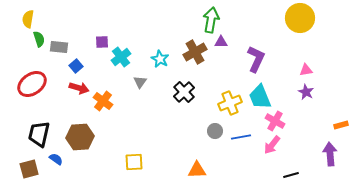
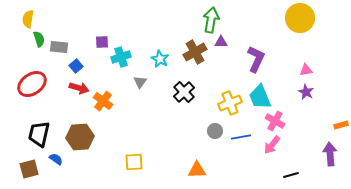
cyan cross: rotated 18 degrees clockwise
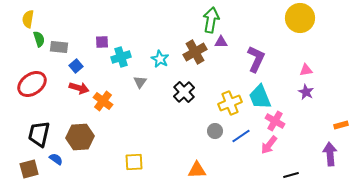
blue line: moved 1 px up; rotated 24 degrees counterclockwise
pink arrow: moved 3 px left
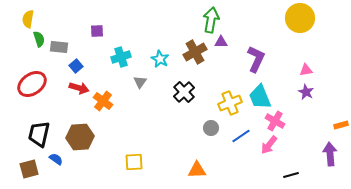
purple square: moved 5 px left, 11 px up
gray circle: moved 4 px left, 3 px up
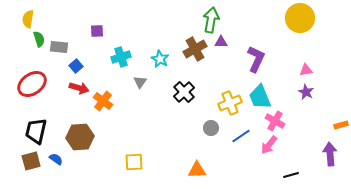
brown cross: moved 3 px up
black trapezoid: moved 3 px left, 3 px up
brown square: moved 2 px right, 8 px up
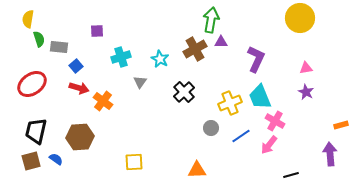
pink triangle: moved 2 px up
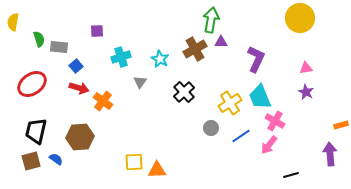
yellow semicircle: moved 15 px left, 3 px down
yellow cross: rotated 10 degrees counterclockwise
orange triangle: moved 40 px left
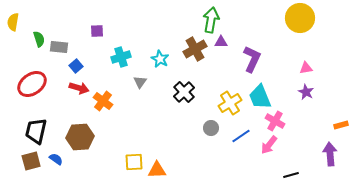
purple L-shape: moved 4 px left
